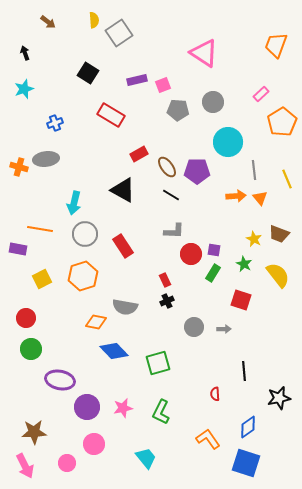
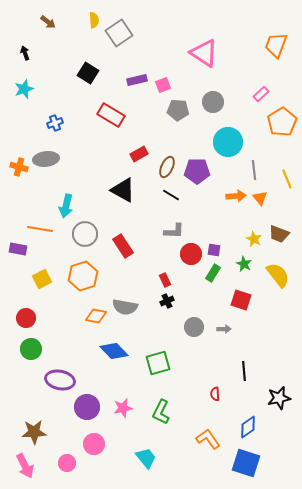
brown ellipse at (167, 167): rotated 60 degrees clockwise
cyan arrow at (74, 203): moved 8 px left, 3 px down
orange diamond at (96, 322): moved 6 px up
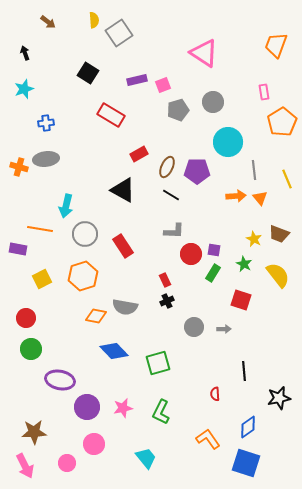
pink rectangle at (261, 94): moved 3 px right, 2 px up; rotated 56 degrees counterclockwise
gray pentagon at (178, 110): rotated 20 degrees counterclockwise
blue cross at (55, 123): moved 9 px left; rotated 14 degrees clockwise
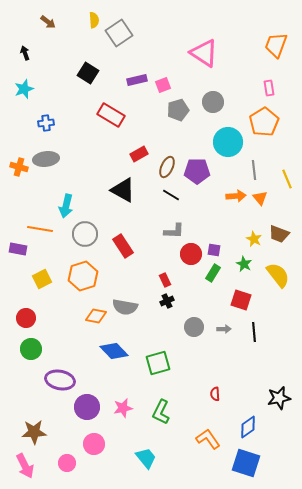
pink rectangle at (264, 92): moved 5 px right, 4 px up
orange pentagon at (282, 122): moved 18 px left
black line at (244, 371): moved 10 px right, 39 px up
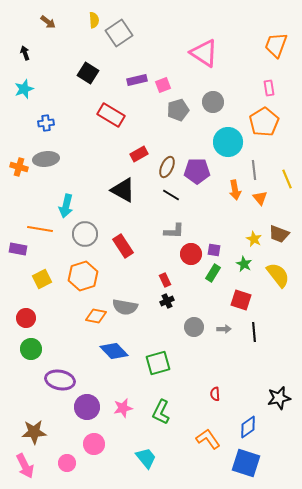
orange arrow at (236, 196): moved 1 px left, 6 px up; rotated 84 degrees clockwise
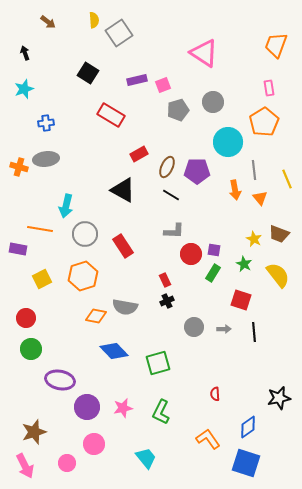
brown star at (34, 432): rotated 15 degrees counterclockwise
